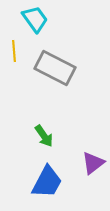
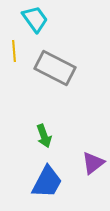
green arrow: rotated 15 degrees clockwise
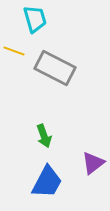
cyan trapezoid: rotated 20 degrees clockwise
yellow line: rotated 65 degrees counterclockwise
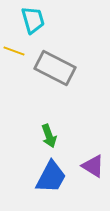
cyan trapezoid: moved 2 px left, 1 px down
green arrow: moved 5 px right
purple triangle: moved 3 px down; rotated 50 degrees counterclockwise
blue trapezoid: moved 4 px right, 5 px up
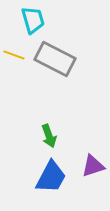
yellow line: moved 4 px down
gray rectangle: moved 9 px up
purple triangle: rotated 50 degrees counterclockwise
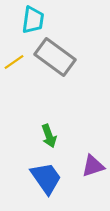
cyan trapezoid: rotated 24 degrees clockwise
yellow line: moved 7 px down; rotated 55 degrees counterclockwise
gray rectangle: moved 2 px up; rotated 9 degrees clockwise
blue trapezoid: moved 5 px left, 1 px down; rotated 63 degrees counterclockwise
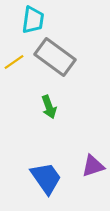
green arrow: moved 29 px up
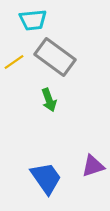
cyan trapezoid: rotated 76 degrees clockwise
green arrow: moved 7 px up
